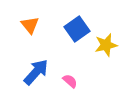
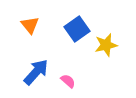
pink semicircle: moved 2 px left
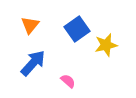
orange triangle: rotated 18 degrees clockwise
blue arrow: moved 3 px left, 9 px up
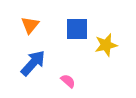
blue square: rotated 35 degrees clockwise
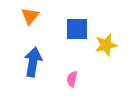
orange triangle: moved 9 px up
blue arrow: moved 1 px up; rotated 32 degrees counterclockwise
pink semicircle: moved 4 px right, 2 px up; rotated 119 degrees counterclockwise
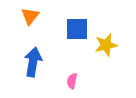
pink semicircle: moved 2 px down
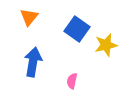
orange triangle: moved 1 px left, 1 px down
blue square: rotated 35 degrees clockwise
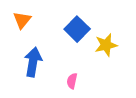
orange triangle: moved 7 px left, 3 px down
blue square: rotated 10 degrees clockwise
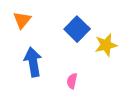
blue arrow: rotated 20 degrees counterclockwise
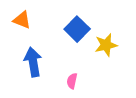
orange triangle: rotated 48 degrees counterclockwise
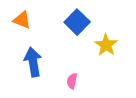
blue square: moved 7 px up
yellow star: rotated 25 degrees counterclockwise
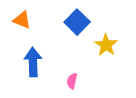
blue arrow: rotated 8 degrees clockwise
